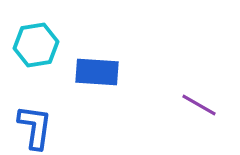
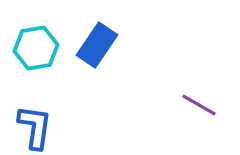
cyan hexagon: moved 3 px down
blue rectangle: moved 27 px up; rotated 60 degrees counterclockwise
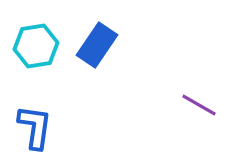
cyan hexagon: moved 2 px up
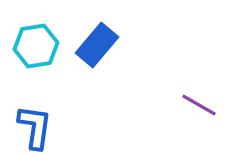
blue rectangle: rotated 6 degrees clockwise
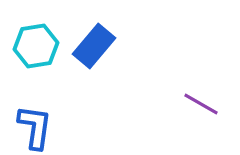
blue rectangle: moved 3 px left, 1 px down
purple line: moved 2 px right, 1 px up
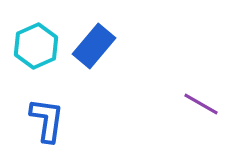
cyan hexagon: rotated 15 degrees counterclockwise
blue L-shape: moved 12 px right, 7 px up
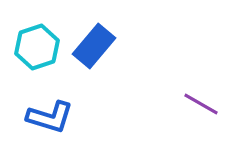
cyan hexagon: moved 1 px right, 1 px down; rotated 6 degrees clockwise
blue L-shape: moved 3 px right, 3 px up; rotated 99 degrees clockwise
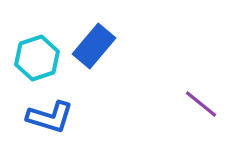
cyan hexagon: moved 11 px down
purple line: rotated 9 degrees clockwise
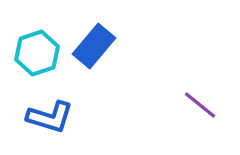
cyan hexagon: moved 5 px up
purple line: moved 1 px left, 1 px down
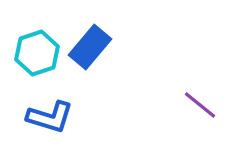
blue rectangle: moved 4 px left, 1 px down
